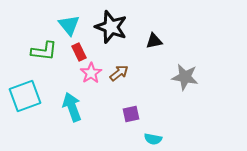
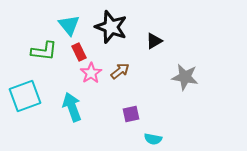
black triangle: rotated 18 degrees counterclockwise
brown arrow: moved 1 px right, 2 px up
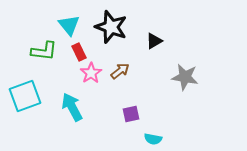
cyan arrow: rotated 8 degrees counterclockwise
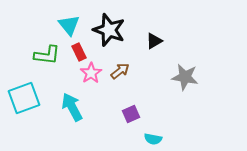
black star: moved 2 px left, 3 px down
green L-shape: moved 3 px right, 4 px down
cyan square: moved 1 px left, 2 px down
purple square: rotated 12 degrees counterclockwise
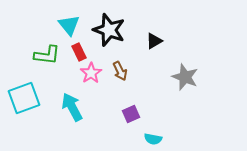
brown arrow: rotated 102 degrees clockwise
gray star: rotated 12 degrees clockwise
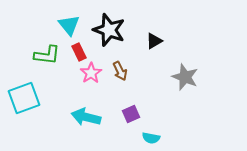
cyan arrow: moved 14 px right, 10 px down; rotated 48 degrees counterclockwise
cyan semicircle: moved 2 px left, 1 px up
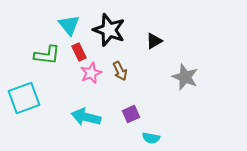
pink star: rotated 10 degrees clockwise
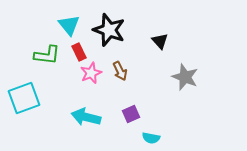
black triangle: moved 6 px right; rotated 42 degrees counterclockwise
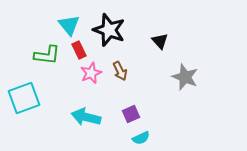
red rectangle: moved 2 px up
cyan semicircle: moved 10 px left; rotated 36 degrees counterclockwise
